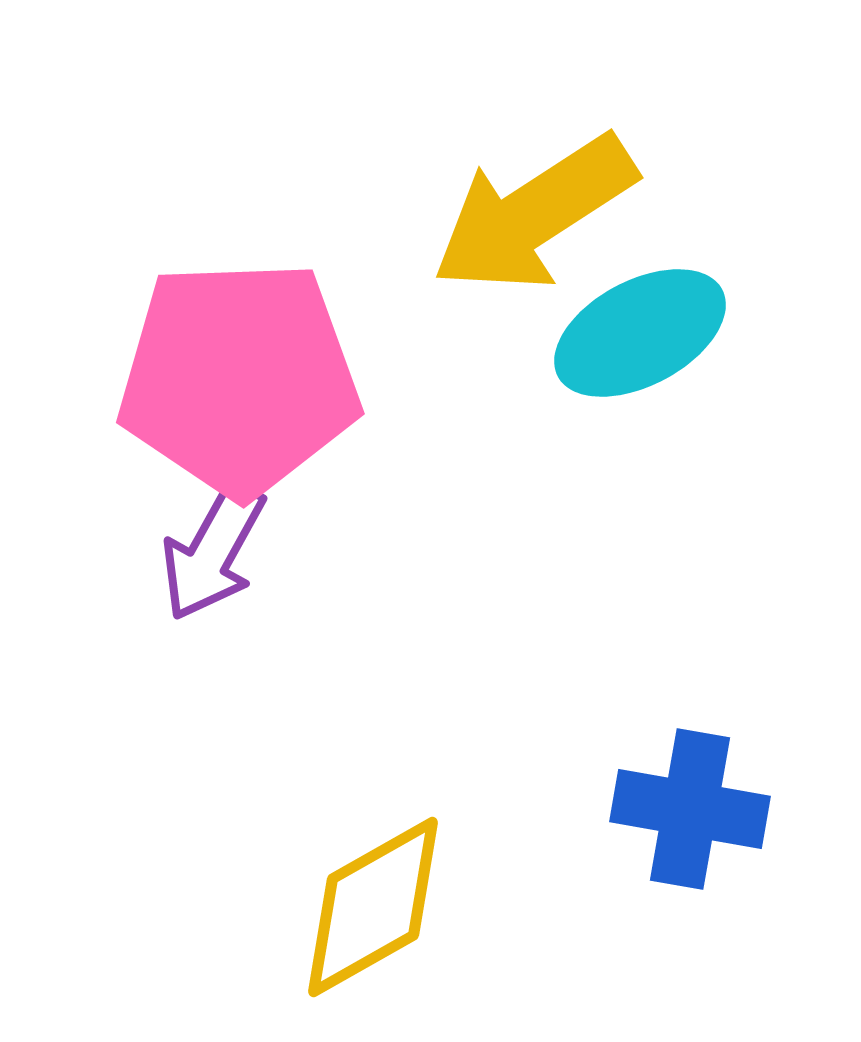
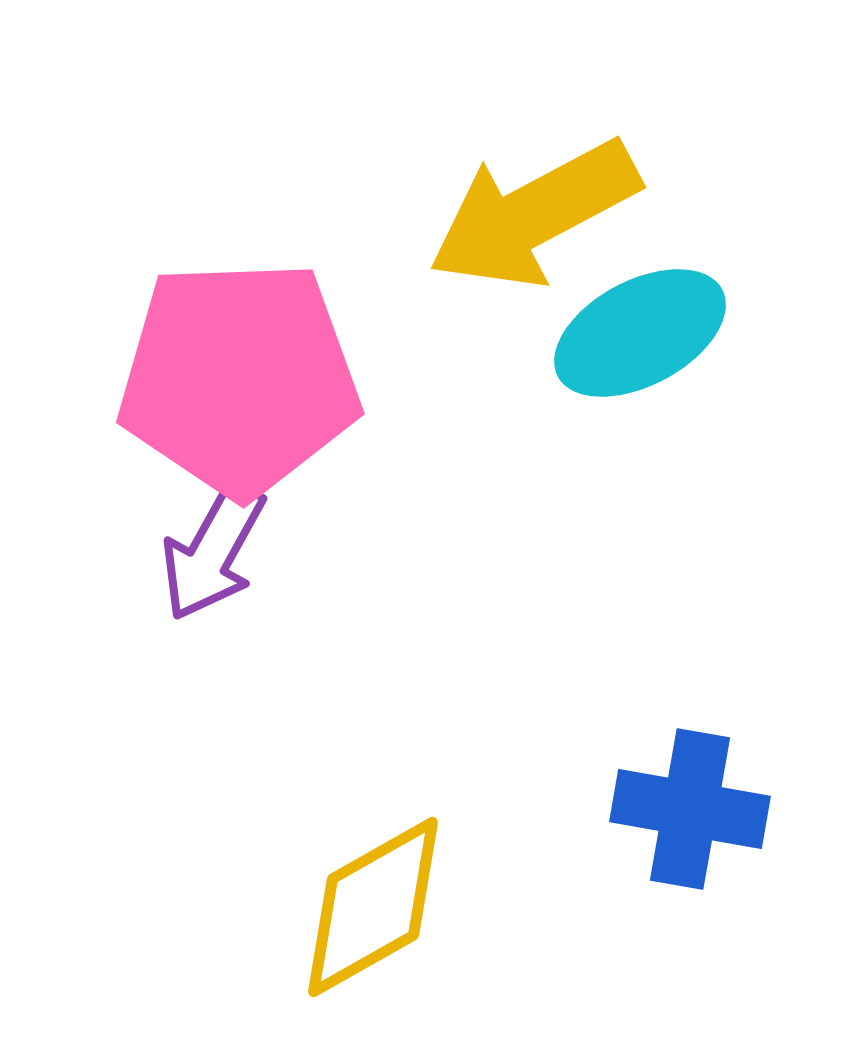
yellow arrow: rotated 5 degrees clockwise
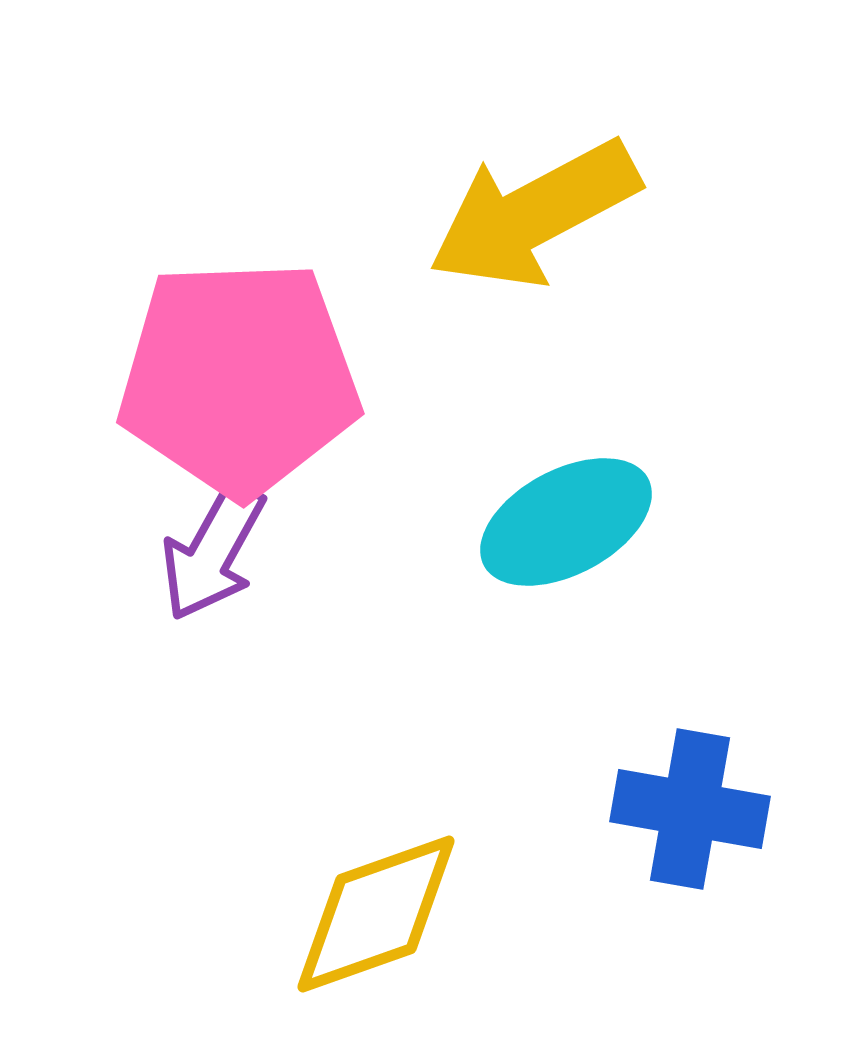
cyan ellipse: moved 74 px left, 189 px down
yellow diamond: moved 3 px right, 7 px down; rotated 10 degrees clockwise
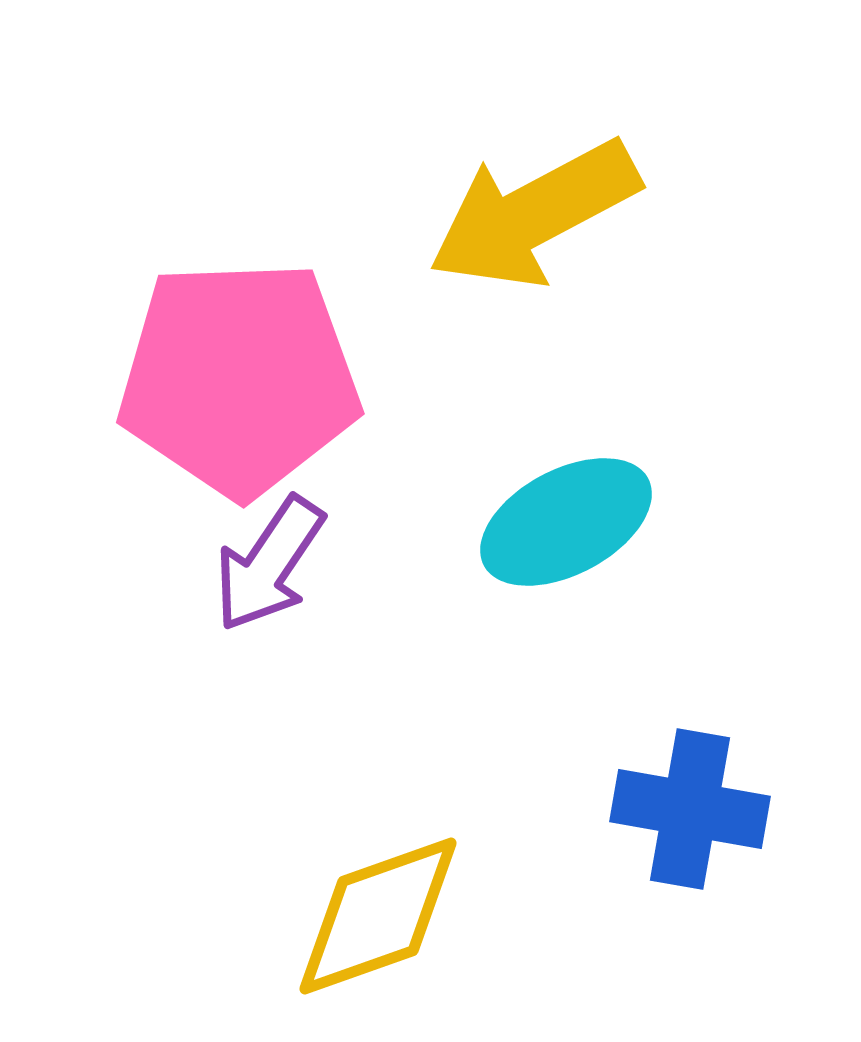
purple arrow: moved 56 px right, 13 px down; rotated 5 degrees clockwise
yellow diamond: moved 2 px right, 2 px down
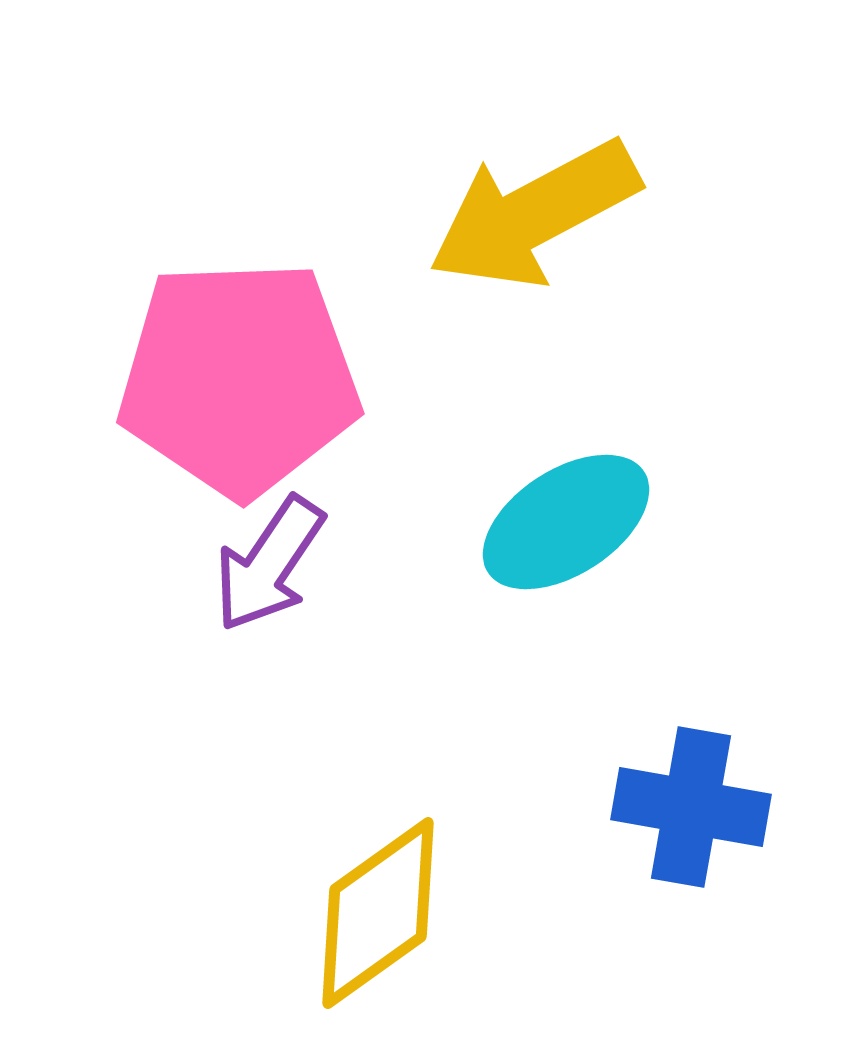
cyan ellipse: rotated 5 degrees counterclockwise
blue cross: moved 1 px right, 2 px up
yellow diamond: moved 3 px up; rotated 16 degrees counterclockwise
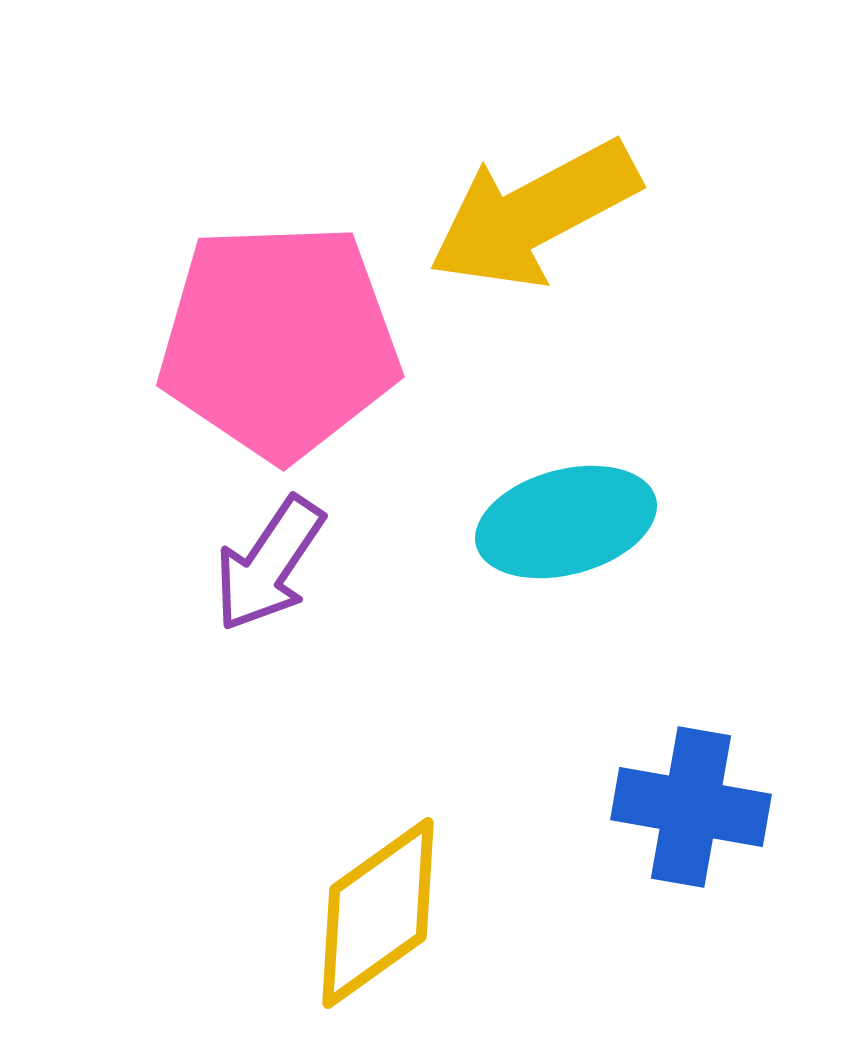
pink pentagon: moved 40 px right, 37 px up
cyan ellipse: rotated 18 degrees clockwise
